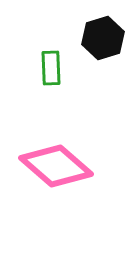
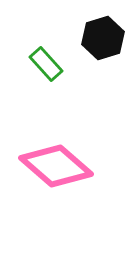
green rectangle: moved 5 px left, 4 px up; rotated 40 degrees counterclockwise
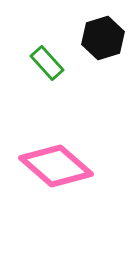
green rectangle: moved 1 px right, 1 px up
